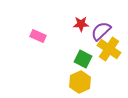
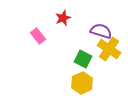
red star: moved 18 px left, 6 px up; rotated 21 degrees counterclockwise
purple semicircle: rotated 60 degrees clockwise
pink rectangle: rotated 28 degrees clockwise
yellow hexagon: moved 2 px right, 1 px down
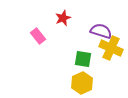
yellow cross: moved 2 px right, 1 px up; rotated 10 degrees counterclockwise
green square: rotated 18 degrees counterclockwise
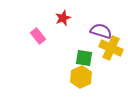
green square: moved 1 px right, 1 px up
yellow hexagon: moved 1 px left, 6 px up
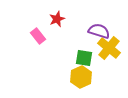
red star: moved 6 px left, 1 px down
purple semicircle: moved 2 px left
yellow cross: moved 2 px left; rotated 15 degrees clockwise
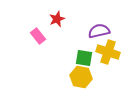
purple semicircle: rotated 30 degrees counterclockwise
yellow cross: moved 1 px left, 4 px down; rotated 20 degrees counterclockwise
yellow hexagon: rotated 25 degrees counterclockwise
